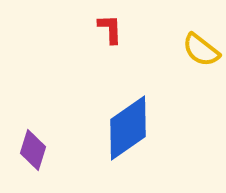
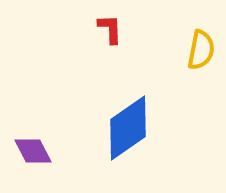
yellow semicircle: rotated 117 degrees counterclockwise
purple diamond: moved 1 px down; rotated 45 degrees counterclockwise
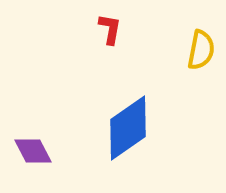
red L-shape: rotated 12 degrees clockwise
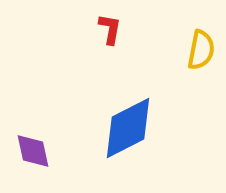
blue diamond: rotated 8 degrees clockwise
purple diamond: rotated 15 degrees clockwise
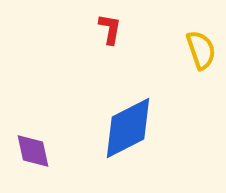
yellow semicircle: rotated 30 degrees counterclockwise
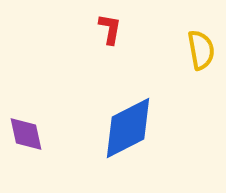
yellow semicircle: rotated 9 degrees clockwise
purple diamond: moved 7 px left, 17 px up
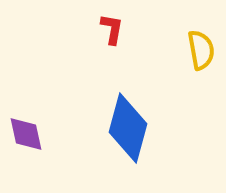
red L-shape: moved 2 px right
blue diamond: rotated 48 degrees counterclockwise
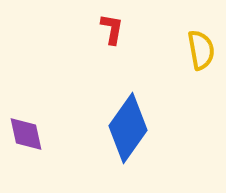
blue diamond: rotated 20 degrees clockwise
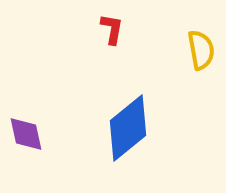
blue diamond: rotated 16 degrees clockwise
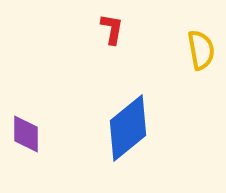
purple diamond: rotated 12 degrees clockwise
